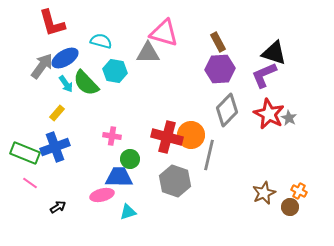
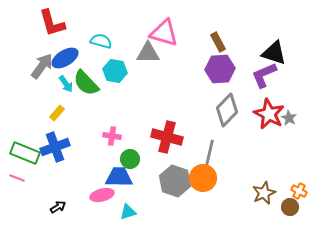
orange circle: moved 12 px right, 43 px down
pink line: moved 13 px left, 5 px up; rotated 14 degrees counterclockwise
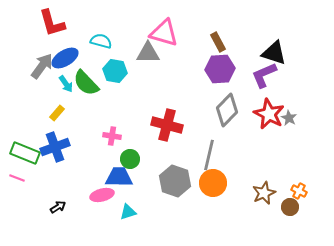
red cross: moved 12 px up
orange circle: moved 10 px right, 5 px down
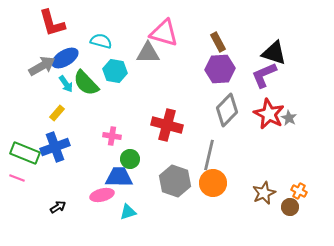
gray arrow: rotated 24 degrees clockwise
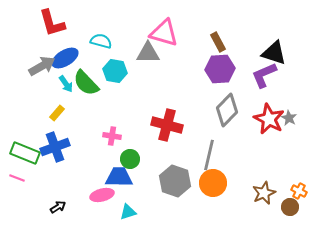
red star: moved 5 px down
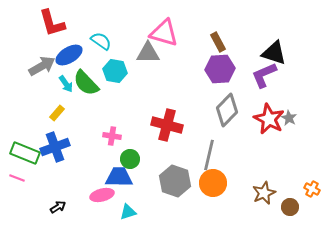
cyan semicircle: rotated 20 degrees clockwise
blue ellipse: moved 4 px right, 3 px up
orange cross: moved 13 px right, 2 px up
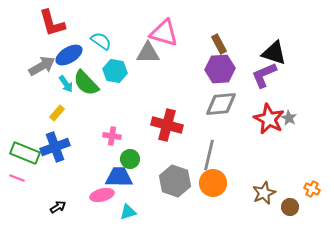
brown rectangle: moved 1 px right, 2 px down
gray diamond: moved 6 px left, 6 px up; rotated 40 degrees clockwise
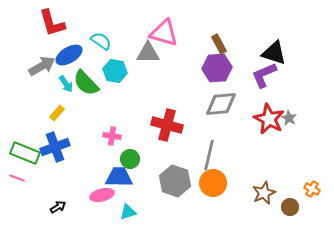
purple hexagon: moved 3 px left, 1 px up
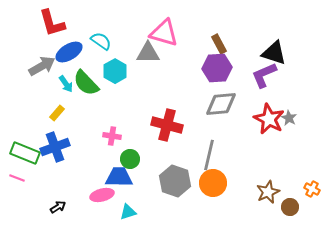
blue ellipse: moved 3 px up
cyan hexagon: rotated 20 degrees clockwise
brown star: moved 4 px right, 1 px up
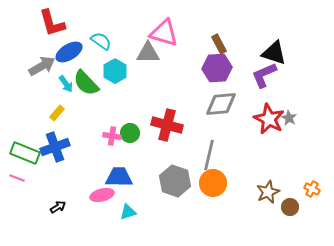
green circle: moved 26 px up
